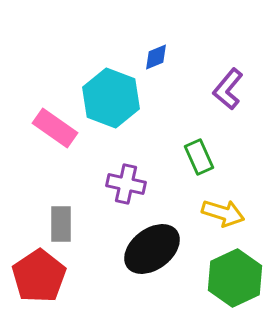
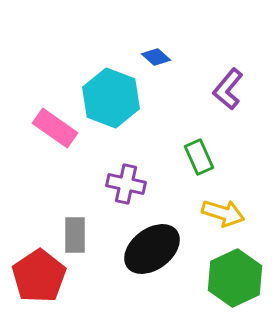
blue diamond: rotated 64 degrees clockwise
gray rectangle: moved 14 px right, 11 px down
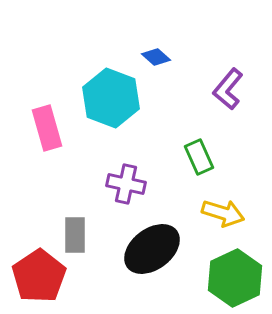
pink rectangle: moved 8 px left; rotated 39 degrees clockwise
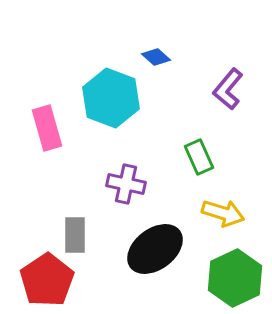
black ellipse: moved 3 px right
red pentagon: moved 8 px right, 4 px down
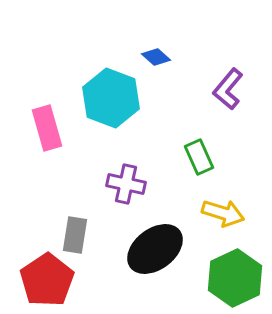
gray rectangle: rotated 9 degrees clockwise
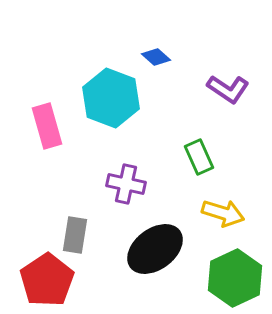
purple L-shape: rotated 96 degrees counterclockwise
pink rectangle: moved 2 px up
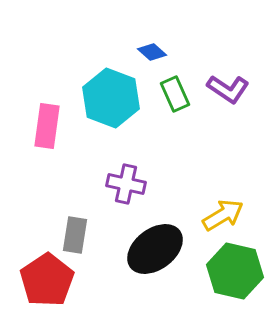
blue diamond: moved 4 px left, 5 px up
pink rectangle: rotated 24 degrees clockwise
green rectangle: moved 24 px left, 63 px up
yellow arrow: moved 2 px down; rotated 48 degrees counterclockwise
green hexagon: moved 7 px up; rotated 22 degrees counterclockwise
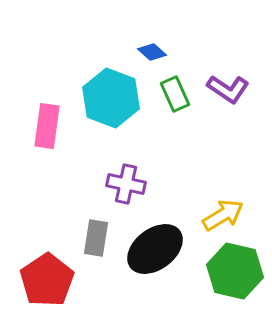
gray rectangle: moved 21 px right, 3 px down
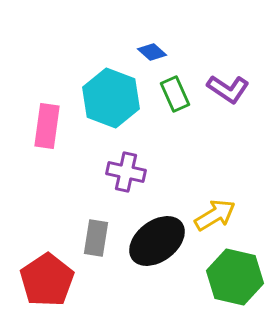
purple cross: moved 12 px up
yellow arrow: moved 8 px left
black ellipse: moved 2 px right, 8 px up
green hexagon: moved 6 px down
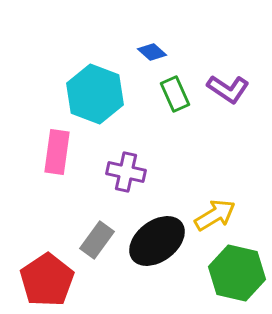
cyan hexagon: moved 16 px left, 4 px up
pink rectangle: moved 10 px right, 26 px down
gray rectangle: moved 1 px right, 2 px down; rotated 27 degrees clockwise
green hexagon: moved 2 px right, 4 px up
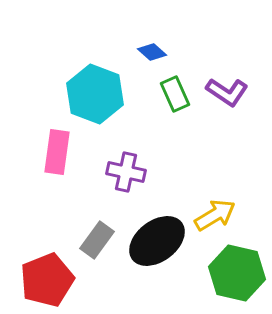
purple L-shape: moved 1 px left, 3 px down
red pentagon: rotated 12 degrees clockwise
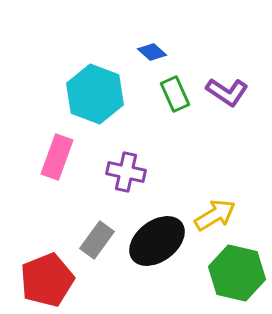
pink rectangle: moved 5 px down; rotated 12 degrees clockwise
